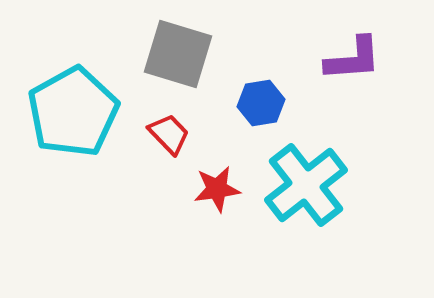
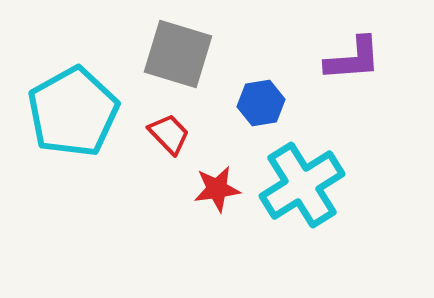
cyan cross: moved 4 px left; rotated 6 degrees clockwise
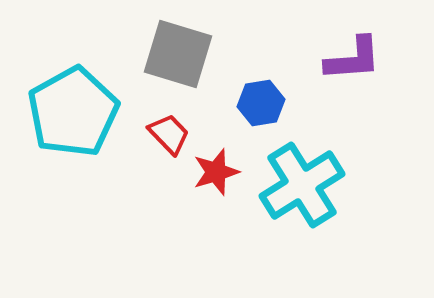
red star: moved 1 px left, 17 px up; rotated 9 degrees counterclockwise
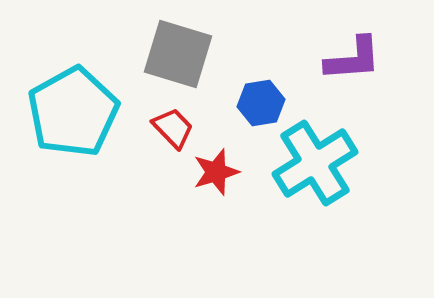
red trapezoid: moved 4 px right, 6 px up
cyan cross: moved 13 px right, 22 px up
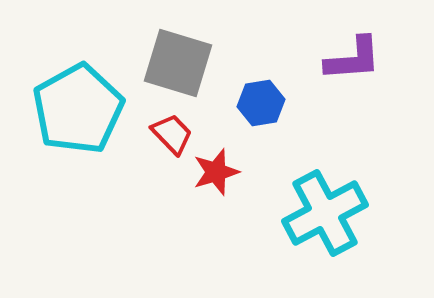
gray square: moved 9 px down
cyan pentagon: moved 5 px right, 3 px up
red trapezoid: moved 1 px left, 6 px down
cyan cross: moved 10 px right, 50 px down; rotated 4 degrees clockwise
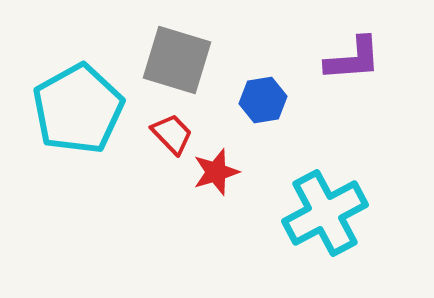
gray square: moved 1 px left, 3 px up
blue hexagon: moved 2 px right, 3 px up
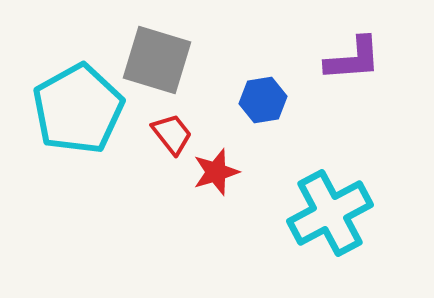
gray square: moved 20 px left
red trapezoid: rotated 6 degrees clockwise
cyan cross: moved 5 px right
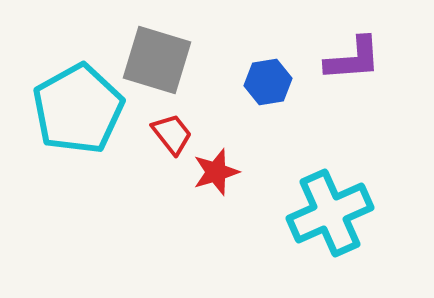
blue hexagon: moved 5 px right, 18 px up
cyan cross: rotated 4 degrees clockwise
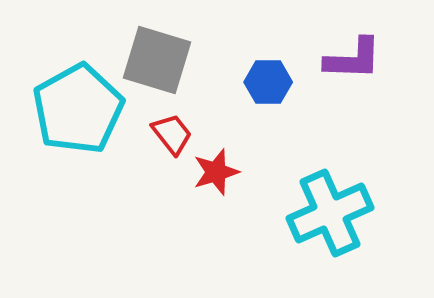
purple L-shape: rotated 6 degrees clockwise
blue hexagon: rotated 9 degrees clockwise
